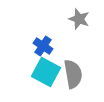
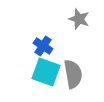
cyan square: rotated 8 degrees counterclockwise
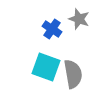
blue cross: moved 9 px right, 17 px up
cyan square: moved 5 px up
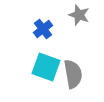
gray star: moved 4 px up
blue cross: moved 9 px left; rotated 18 degrees clockwise
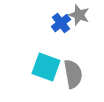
blue cross: moved 18 px right, 6 px up
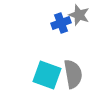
blue cross: rotated 18 degrees clockwise
cyan square: moved 1 px right, 8 px down
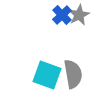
gray star: rotated 25 degrees clockwise
blue cross: moved 1 px right, 8 px up; rotated 24 degrees counterclockwise
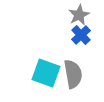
blue cross: moved 19 px right, 20 px down
cyan square: moved 1 px left, 2 px up
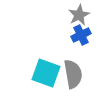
blue cross: rotated 18 degrees clockwise
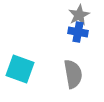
blue cross: moved 3 px left, 3 px up; rotated 36 degrees clockwise
cyan square: moved 26 px left, 4 px up
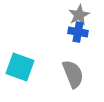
cyan square: moved 2 px up
gray semicircle: rotated 12 degrees counterclockwise
